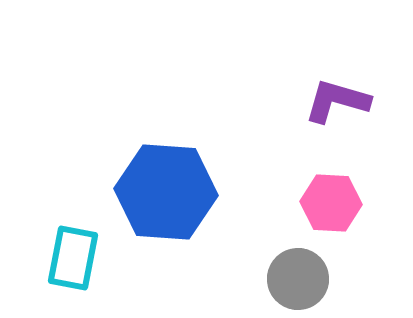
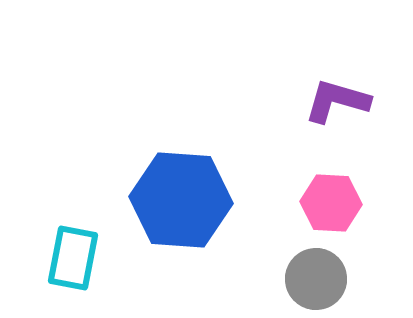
blue hexagon: moved 15 px right, 8 px down
gray circle: moved 18 px right
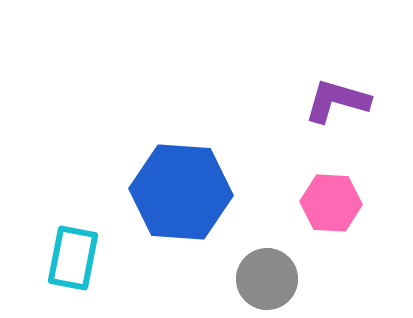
blue hexagon: moved 8 px up
gray circle: moved 49 px left
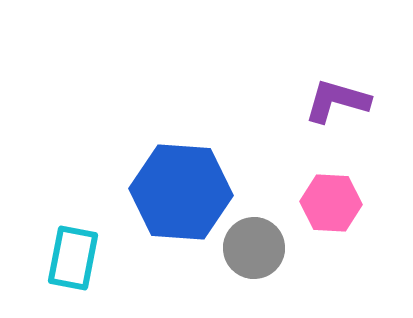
gray circle: moved 13 px left, 31 px up
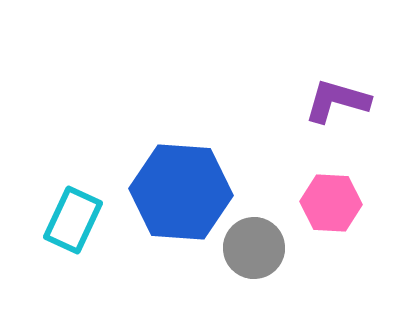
cyan rectangle: moved 38 px up; rotated 14 degrees clockwise
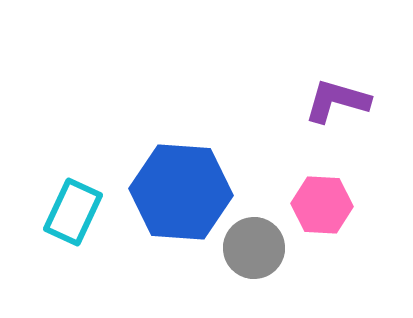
pink hexagon: moved 9 px left, 2 px down
cyan rectangle: moved 8 px up
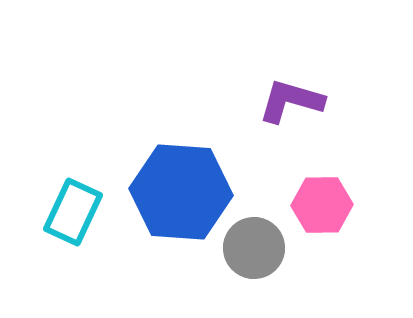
purple L-shape: moved 46 px left
pink hexagon: rotated 4 degrees counterclockwise
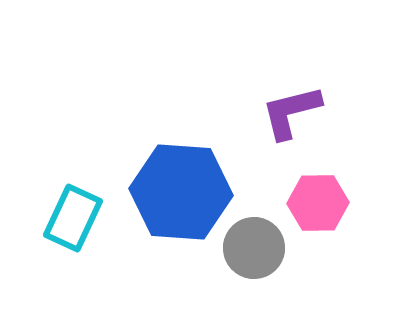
purple L-shape: moved 11 px down; rotated 30 degrees counterclockwise
pink hexagon: moved 4 px left, 2 px up
cyan rectangle: moved 6 px down
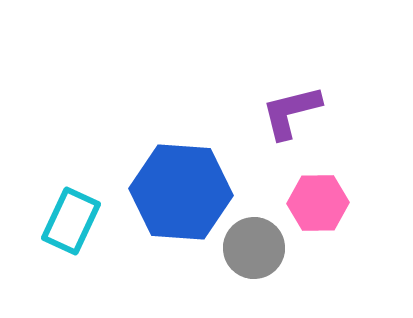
cyan rectangle: moved 2 px left, 3 px down
